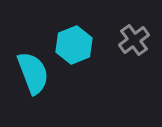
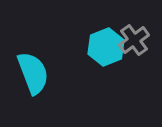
cyan hexagon: moved 32 px right, 2 px down
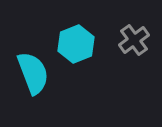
cyan hexagon: moved 30 px left, 3 px up
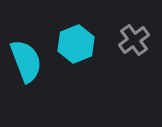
cyan semicircle: moved 7 px left, 12 px up
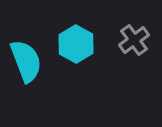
cyan hexagon: rotated 9 degrees counterclockwise
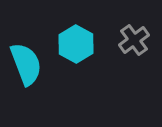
cyan semicircle: moved 3 px down
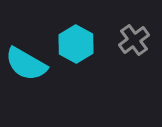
cyan semicircle: rotated 141 degrees clockwise
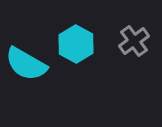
gray cross: moved 1 px down
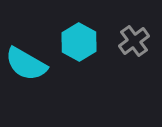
cyan hexagon: moved 3 px right, 2 px up
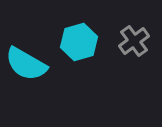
cyan hexagon: rotated 15 degrees clockwise
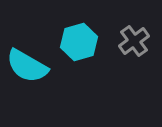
cyan semicircle: moved 1 px right, 2 px down
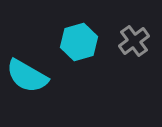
cyan semicircle: moved 10 px down
